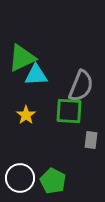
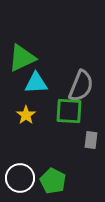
cyan triangle: moved 8 px down
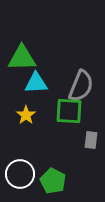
green triangle: rotated 24 degrees clockwise
white circle: moved 4 px up
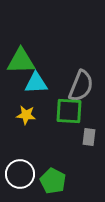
green triangle: moved 1 px left, 3 px down
yellow star: rotated 30 degrees counterclockwise
gray rectangle: moved 2 px left, 3 px up
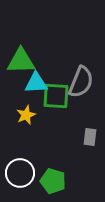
gray semicircle: moved 4 px up
green square: moved 13 px left, 15 px up
yellow star: rotated 30 degrees counterclockwise
gray rectangle: moved 1 px right
white circle: moved 1 px up
green pentagon: rotated 10 degrees counterclockwise
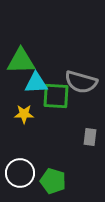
gray semicircle: rotated 84 degrees clockwise
yellow star: moved 2 px left, 1 px up; rotated 24 degrees clockwise
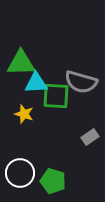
green triangle: moved 2 px down
yellow star: rotated 18 degrees clockwise
gray rectangle: rotated 48 degrees clockwise
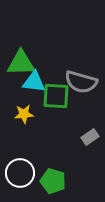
cyan triangle: moved 2 px left, 1 px up; rotated 10 degrees clockwise
yellow star: rotated 24 degrees counterclockwise
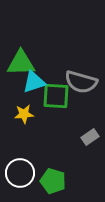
cyan triangle: rotated 25 degrees counterclockwise
